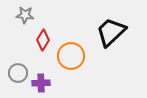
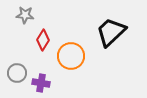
gray circle: moved 1 px left
purple cross: rotated 12 degrees clockwise
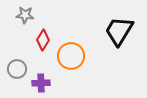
black trapezoid: moved 8 px right, 1 px up; rotated 16 degrees counterclockwise
gray circle: moved 4 px up
purple cross: rotated 12 degrees counterclockwise
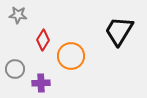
gray star: moved 7 px left
gray circle: moved 2 px left
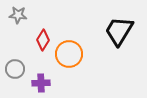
orange circle: moved 2 px left, 2 px up
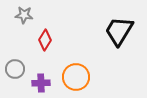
gray star: moved 6 px right
red diamond: moved 2 px right
orange circle: moved 7 px right, 23 px down
